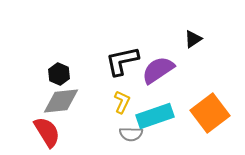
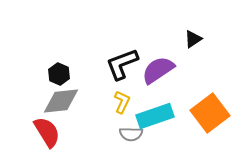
black L-shape: moved 3 px down; rotated 9 degrees counterclockwise
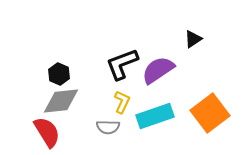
gray semicircle: moved 23 px left, 7 px up
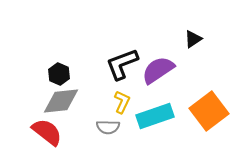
orange square: moved 1 px left, 2 px up
red semicircle: rotated 20 degrees counterclockwise
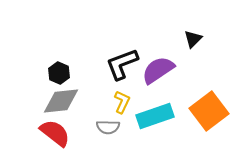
black triangle: rotated 12 degrees counterclockwise
black hexagon: moved 1 px up
red semicircle: moved 8 px right, 1 px down
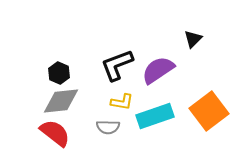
black L-shape: moved 5 px left, 1 px down
yellow L-shape: rotated 75 degrees clockwise
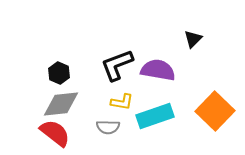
purple semicircle: rotated 44 degrees clockwise
gray diamond: moved 3 px down
orange square: moved 6 px right; rotated 9 degrees counterclockwise
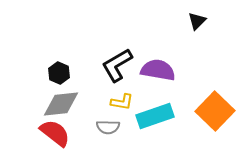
black triangle: moved 4 px right, 18 px up
black L-shape: rotated 9 degrees counterclockwise
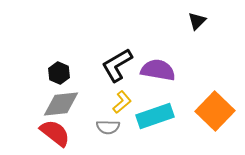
yellow L-shape: rotated 50 degrees counterclockwise
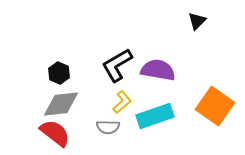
orange square: moved 5 px up; rotated 9 degrees counterclockwise
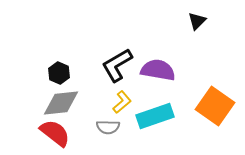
gray diamond: moved 1 px up
